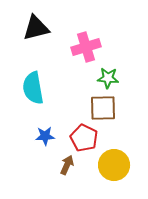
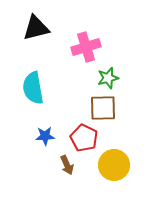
green star: rotated 20 degrees counterclockwise
brown arrow: rotated 132 degrees clockwise
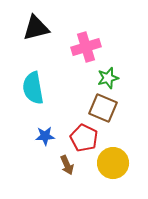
brown square: rotated 24 degrees clockwise
yellow circle: moved 1 px left, 2 px up
